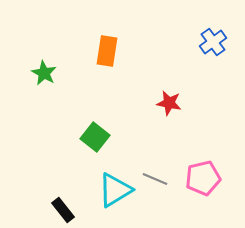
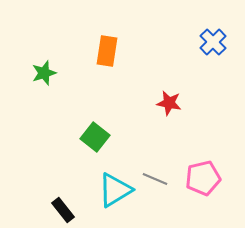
blue cross: rotated 8 degrees counterclockwise
green star: rotated 25 degrees clockwise
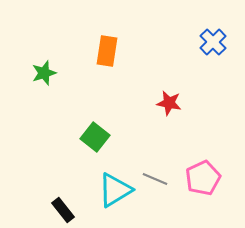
pink pentagon: rotated 12 degrees counterclockwise
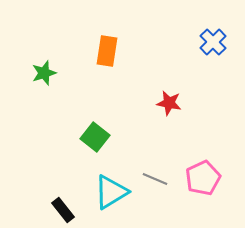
cyan triangle: moved 4 px left, 2 px down
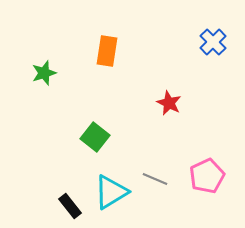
red star: rotated 15 degrees clockwise
pink pentagon: moved 4 px right, 2 px up
black rectangle: moved 7 px right, 4 px up
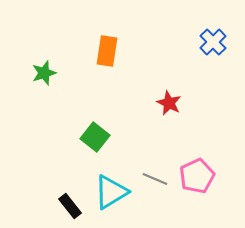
pink pentagon: moved 10 px left
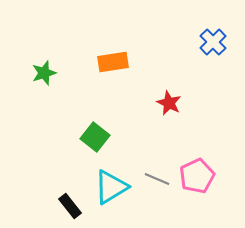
orange rectangle: moved 6 px right, 11 px down; rotated 72 degrees clockwise
gray line: moved 2 px right
cyan triangle: moved 5 px up
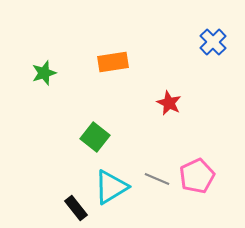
black rectangle: moved 6 px right, 2 px down
